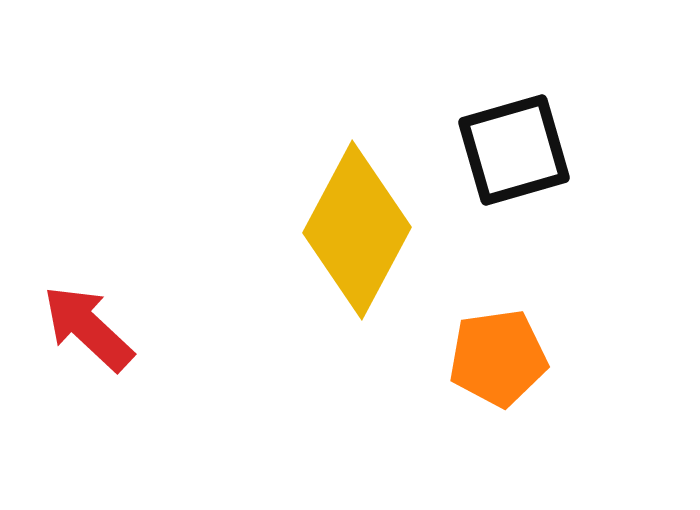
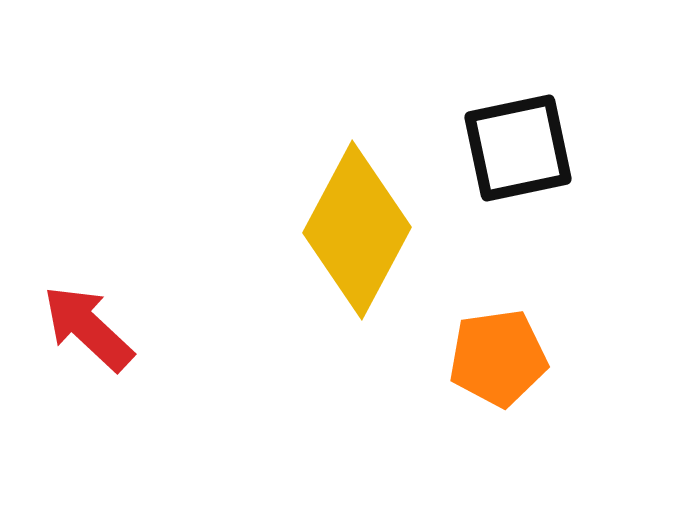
black square: moved 4 px right, 2 px up; rotated 4 degrees clockwise
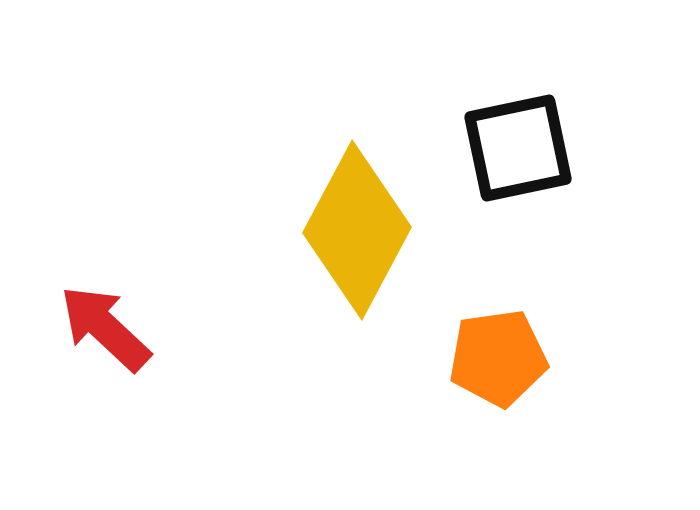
red arrow: moved 17 px right
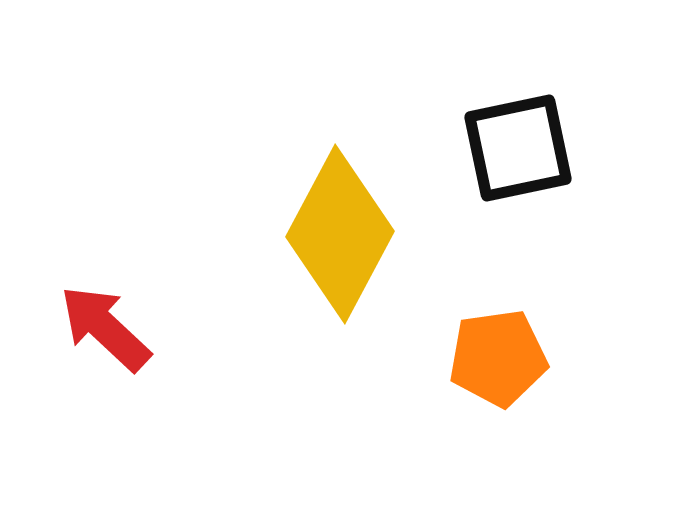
yellow diamond: moved 17 px left, 4 px down
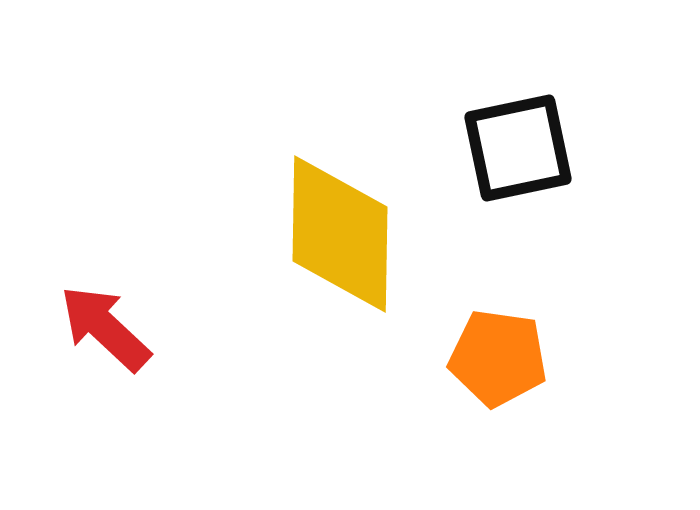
yellow diamond: rotated 27 degrees counterclockwise
orange pentagon: rotated 16 degrees clockwise
